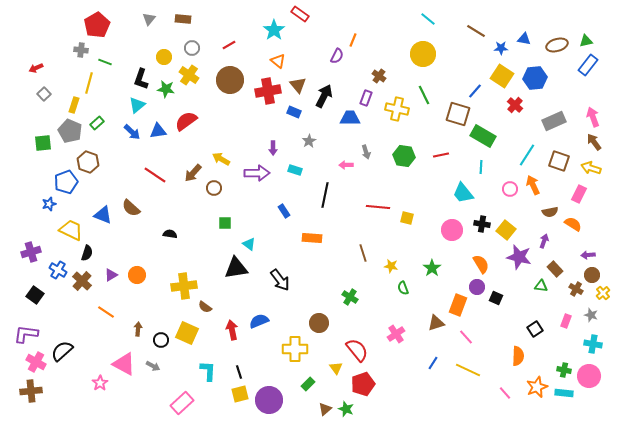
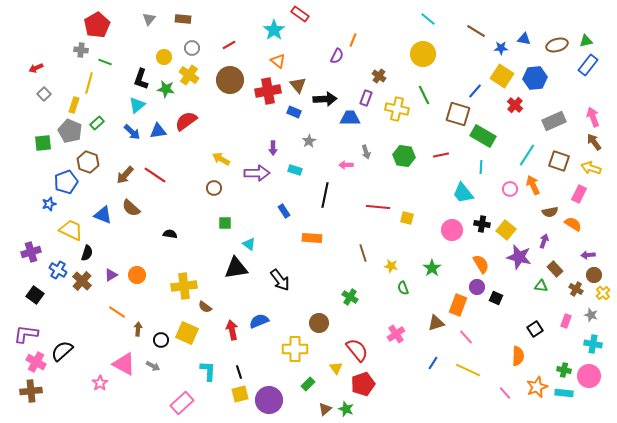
black arrow at (324, 96): moved 1 px right, 3 px down; rotated 60 degrees clockwise
brown arrow at (193, 173): moved 68 px left, 2 px down
brown circle at (592, 275): moved 2 px right
orange line at (106, 312): moved 11 px right
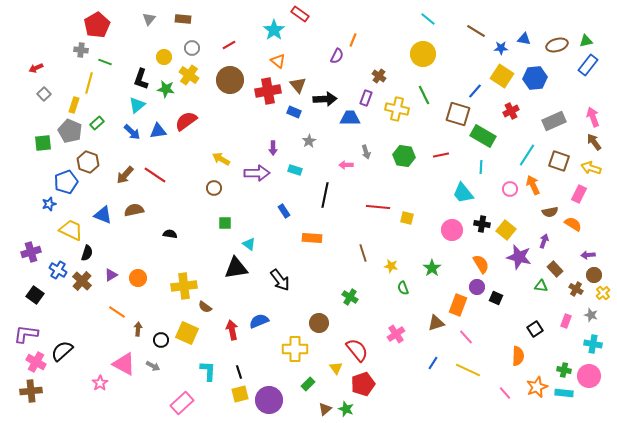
red cross at (515, 105): moved 4 px left, 6 px down; rotated 21 degrees clockwise
brown semicircle at (131, 208): moved 3 px right, 2 px down; rotated 126 degrees clockwise
orange circle at (137, 275): moved 1 px right, 3 px down
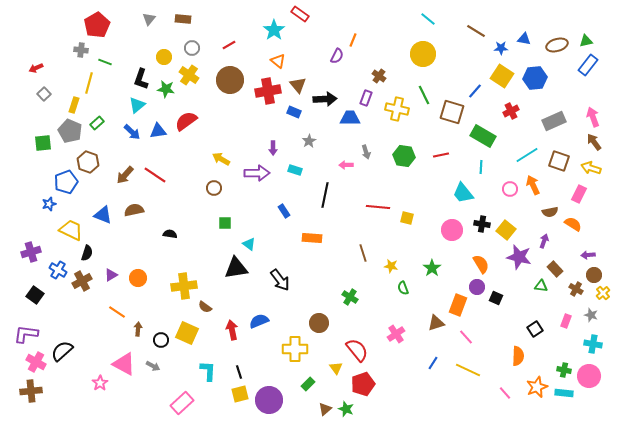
brown square at (458, 114): moved 6 px left, 2 px up
cyan line at (527, 155): rotated 25 degrees clockwise
brown cross at (82, 281): rotated 18 degrees clockwise
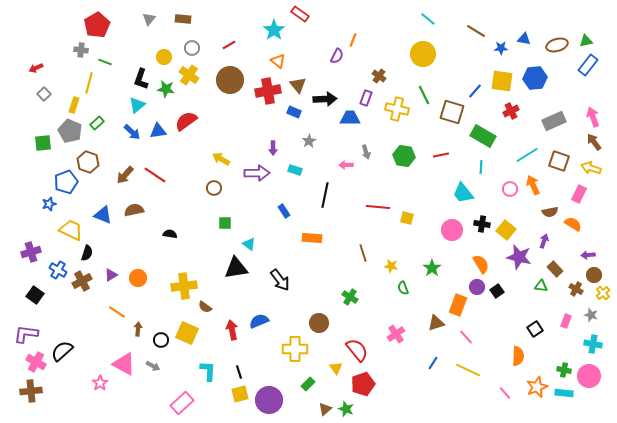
yellow square at (502, 76): moved 5 px down; rotated 25 degrees counterclockwise
black square at (496, 298): moved 1 px right, 7 px up; rotated 32 degrees clockwise
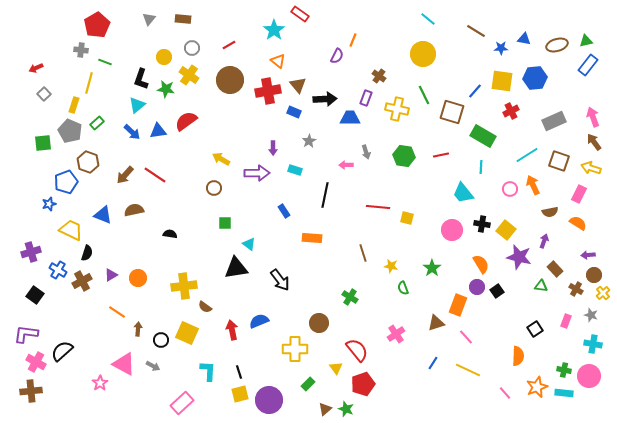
orange semicircle at (573, 224): moved 5 px right, 1 px up
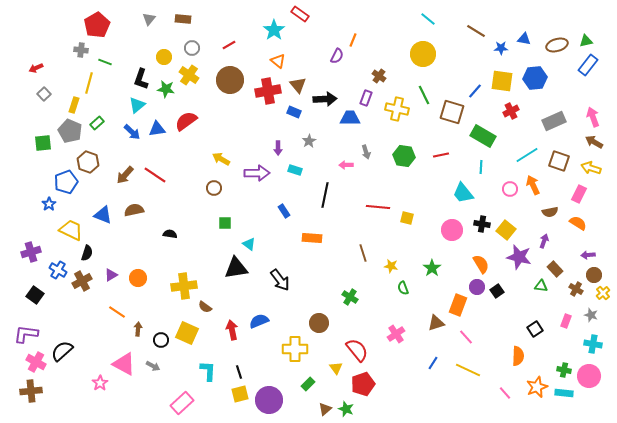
blue triangle at (158, 131): moved 1 px left, 2 px up
brown arrow at (594, 142): rotated 24 degrees counterclockwise
purple arrow at (273, 148): moved 5 px right
blue star at (49, 204): rotated 16 degrees counterclockwise
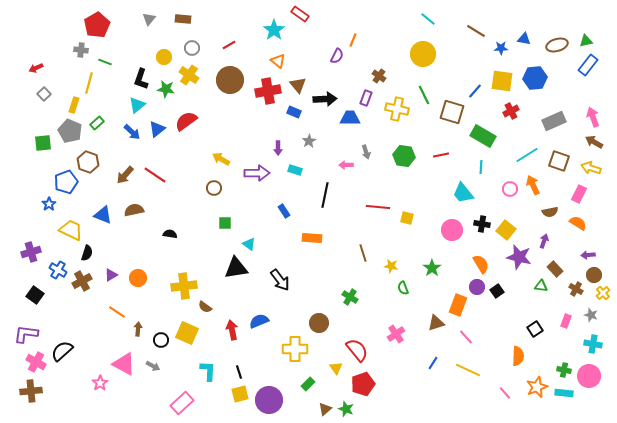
blue triangle at (157, 129): rotated 30 degrees counterclockwise
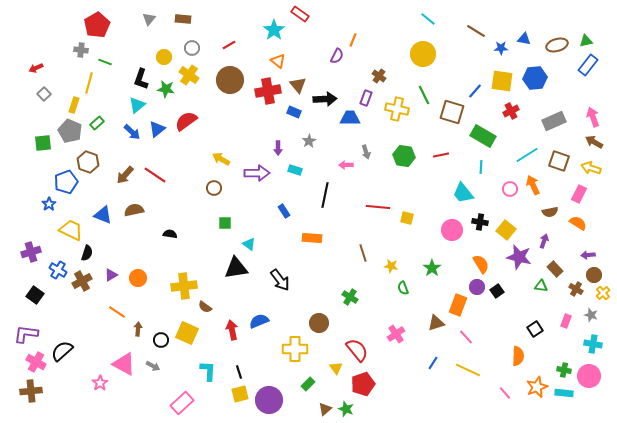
black cross at (482, 224): moved 2 px left, 2 px up
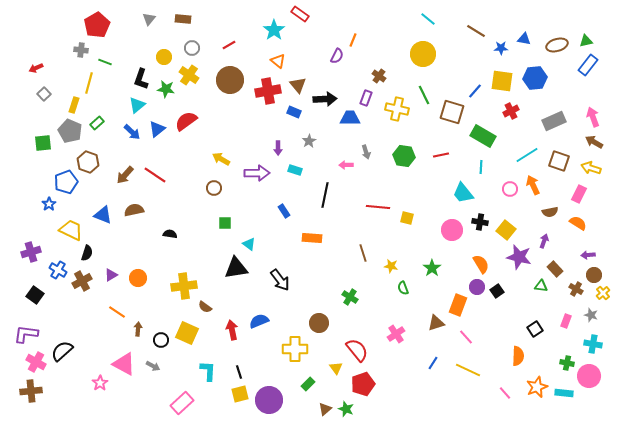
green cross at (564, 370): moved 3 px right, 7 px up
